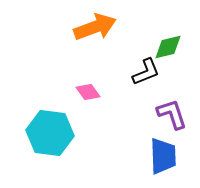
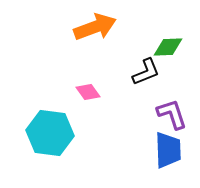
green diamond: rotated 12 degrees clockwise
blue trapezoid: moved 5 px right, 6 px up
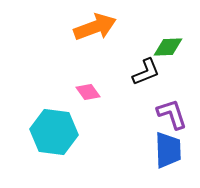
cyan hexagon: moved 4 px right, 1 px up
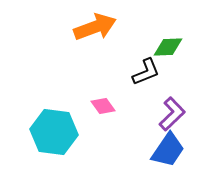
pink diamond: moved 15 px right, 14 px down
purple L-shape: rotated 64 degrees clockwise
blue trapezoid: rotated 36 degrees clockwise
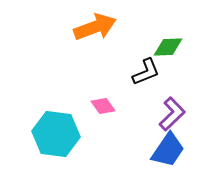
cyan hexagon: moved 2 px right, 2 px down
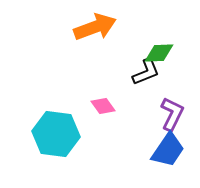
green diamond: moved 9 px left, 6 px down
purple L-shape: rotated 20 degrees counterclockwise
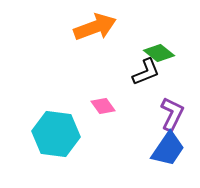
green diamond: rotated 40 degrees clockwise
blue trapezoid: moved 1 px up
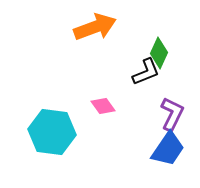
green diamond: rotated 76 degrees clockwise
cyan hexagon: moved 4 px left, 2 px up
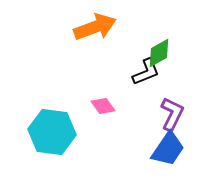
green diamond: rotated 36 degrees clockwise
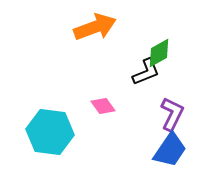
cyan hexagon: moved 2 px left
blue trapezoid: moved 2 px right, 1 px down
